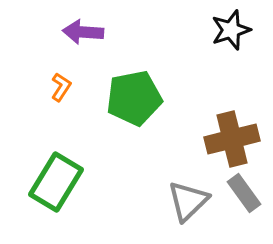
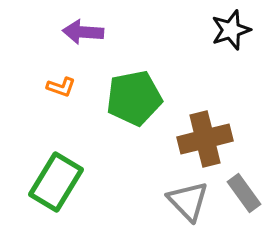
orange L-shape: rotated 76 degrees clockwise
brown cross: moved 27 px left
gray triangle: rotated 30 degrees counterclockwise
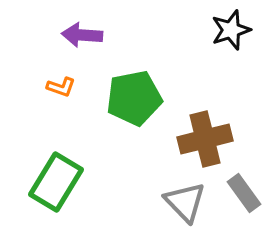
purple arrow: moved 1 px left, 3 px down
gray triangle: moved 3 px left, 1 px down
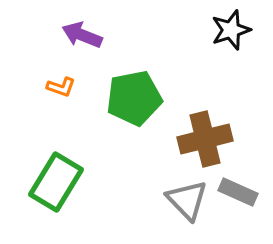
purple arrow: rotated 18 degrees clockwise
gray rectangle: moved 6 px left, 1 px up; rotated 30 degrees counterclockwise
gray triangle: moved 2 px right, 2 px up
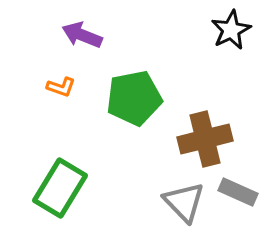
black star: rotated 9 degrees counterclockwise
green rectangle: moved 4 px right, 6 px down
gray triangle: moved 3 px left, 2 px down
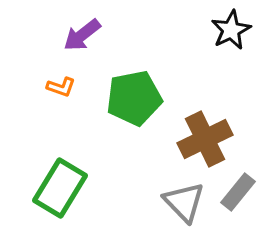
purple arrow: rotated 60 degrees counterclockwise
brown cross: rotated 12 degrees counterclockwise
gray rectangle: rotated 75 degrees counterclockwise
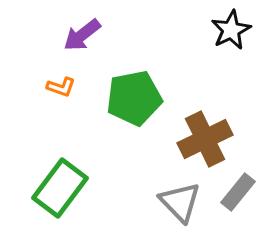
green rectangle: rotated 6 degrees clockwise
gray triangle: moved 4 px left
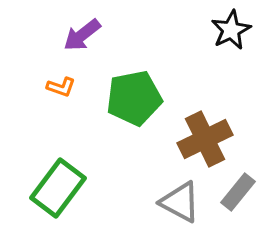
green rectangle: moved 2 px left
gray triangle: rotated 18 degrees counterclockwise
